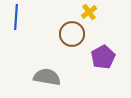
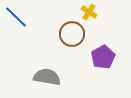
yellow cross: rotated 21 degrees counterclockwise
blue line: rotated 50 degrees counterclockwise
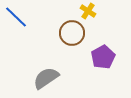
yellow cross: moved 1 px left, 1 px up
brown circle: moved 1 px up
gray semicircle: moved 1 px left, 1 px down; rotated 44 degrees counterclockwise
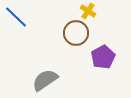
brown circle: moved 4 px right
gray semicircle: moved 1 px left, 2 px down
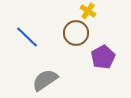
blue line: moved 11 px right, 20 px down
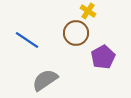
blue line: moved 3 px down; rotated 10 degrees counterclockwise
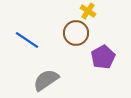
gray semicircle: moved 1 px right
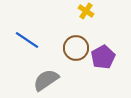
yellow cross: moved 2 px left
brown circle: moved 15 px down
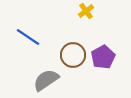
yellow cross: rotated 21 degrees clockwise
blue line: moved 1 px right, 3 px up
brown circle: moved 3 px left, 7 px down
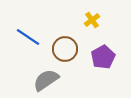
yellow cross: moved 6 px right, 9 px down
brown circle: moved 8 px left, 6 px up
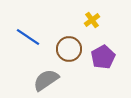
brown circle: moved 4 px right
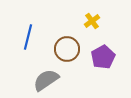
yellow cross: moved 1 px down
blue line: rotated 70 degrees clockwise
brown circle: moved 2 px left
